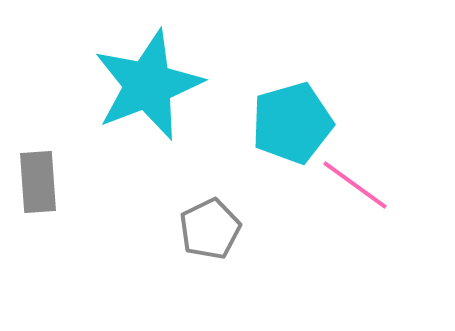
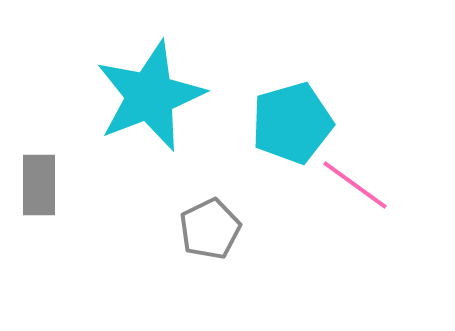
cyan star: moved 2 px right, 11 px down
gray rectangle: moved 1 px right, 3 px down; rotated 4 degrees clockwise
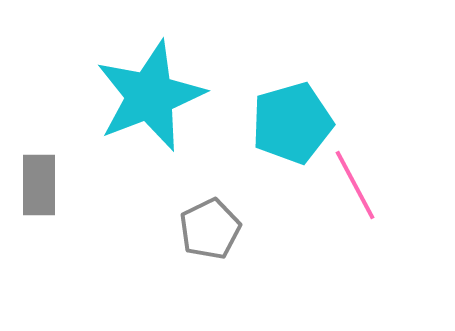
pink line: rotated 26 degrees clockwise
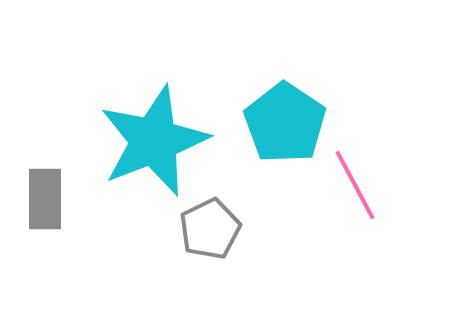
cyan star: moved 4 px right, 45 px down
cyan pentagon: moved 7 px left; rotated 22 degrees counterclockwise
gray rectangle: moved 6 px right, 14 px down
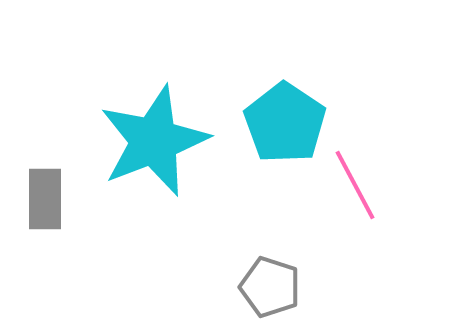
gray pentagon: moved 60 px right, 58 px down; rotated 28 degrees counterclockwise
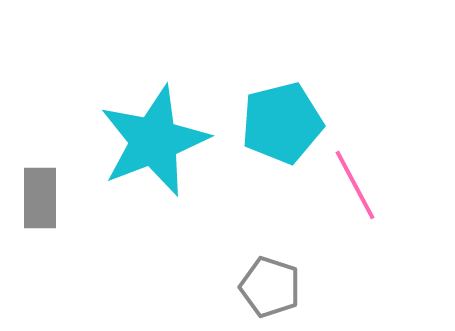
cyan pentagon: moved 3 px left; rotated 24 degrees clockwise
gray rectangle: moved 5 px left, 1 px up
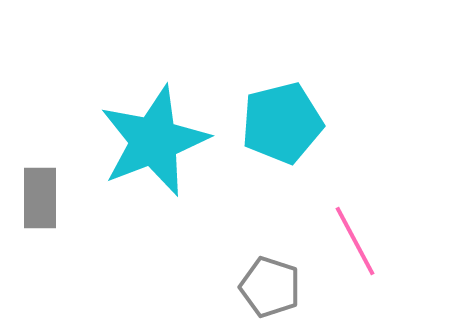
pink line: moved 56 px down
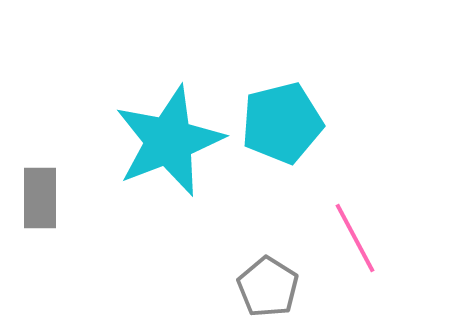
cyan star: moved 15 px right
pink line: moved 3 px up
gray pentagon: moved 2 px left; rotated 14 degrees clockwise
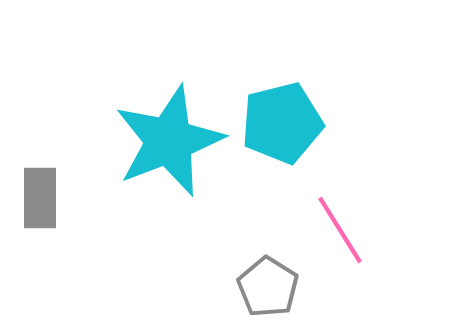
pink line: moved 15 px left, 8 px up; rotated 4 degrees counterclockwise
